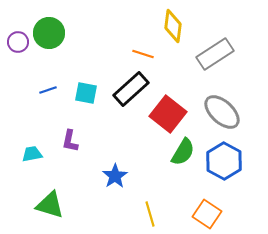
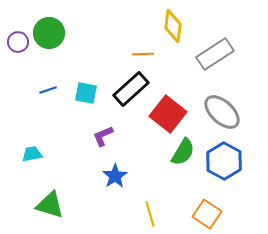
orange line: rotated 20 degrees counterclockwise
purple L-shape: moved 33 px right, 5 px up; rotated 55 degrees clockwise
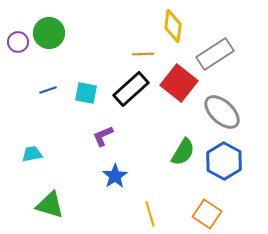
red square: moved 11 px right, 31 px up
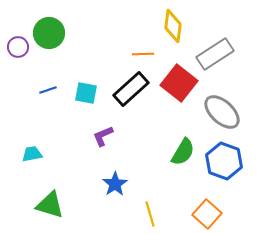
purple circle: moved 5 px down
blue hexagon: rotated 9 degrees counterclockwise
blue star: moved 8 px down
orange square: rotated 8 degrees clockwise
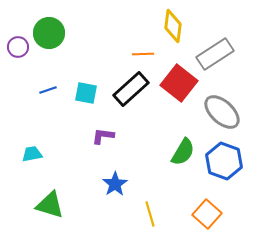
purple L-shape: rotated 30 degrees clockwise
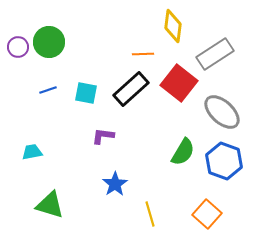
green circle: moved 9 px down
cyan trapezoid: moved 2 px up
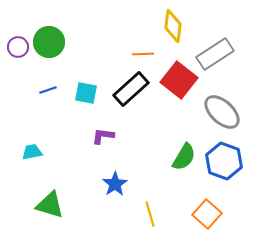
red square: moved 3 px up
green semicircle: moved 1 px right, 5 px down
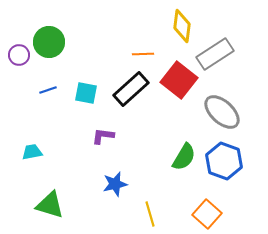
yellow diamond: moved 9 px right
purple circle: moved 1 px right, 8 px down
blue star: rotated 20 degrees clockwise
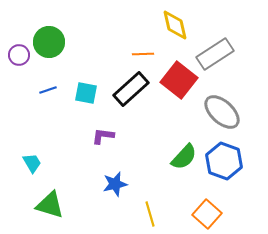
yellow diamond: moved 7 px left, 1 px up; rotated 20 degrees counterclockwise
cyan trapezoid: moved 11 px down; rotated 70 degrees clockwise
green semicircle: rotated 12 degrees clockwise
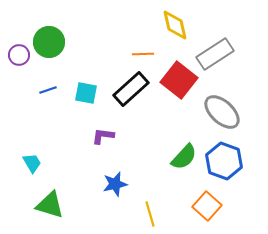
orange square: moved 8 px up
